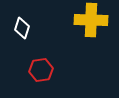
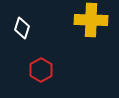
red hexagon: rotated 20 degrees counterclockwise
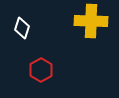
yellow cross: moved 1 px down
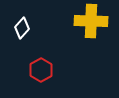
white diamond: rotated 25 degrees clockwise
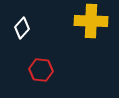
red hexagon: rotated 25 degrees counterclockwise
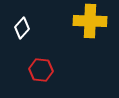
yellow cross: moved 1 px left
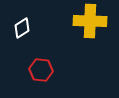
white diamond: rotated 15 degrees clockwise
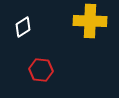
white diamond: moved 1 px right, 1 px up
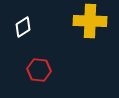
red hexagon: moved 2 px left
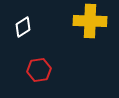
red hexagon: rotated 15 degrees counterclockwise
